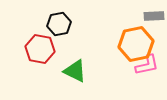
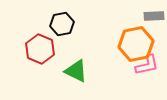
black hexagon: moved 3 px right
red hexagon: rotated 12 degrees clockwise
green triangle: moved 1 px right
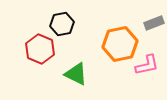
gray rectangle: moved 7 px down; rotated 18 degrees counterclockwise
orange hexagon: moved 16 px left
green triangle: moved 3 px down
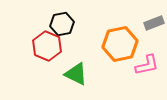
red hexagon: moved 7 px right, 3 px up
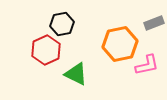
red hexagon: moved 1 px left, 4 px down; rotated 12 degrees clockwise
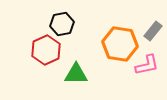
gray rectangle: moved 1 px left, 8 px down; rotated 30 degrees counterclockwise
orange hexagon: rotated 20 degrees clockwise
green triangle: rotated 25 degrees counterclockwise
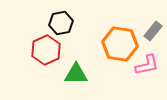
black hexagon: moved 1 px left, 1 px up
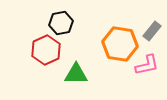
gray rectangle: moved 1 px left
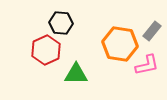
black hexagon: rotated 15 degrees clockwise
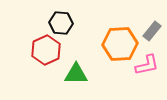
orange hexagon: rotated 12 degrees counterclockwise
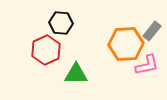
orange hexagon: moved 6 px right
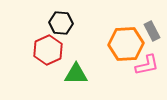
gray rectangle: rotated 66 degrees counterclockwise
red hexagon: moved 2 px right
